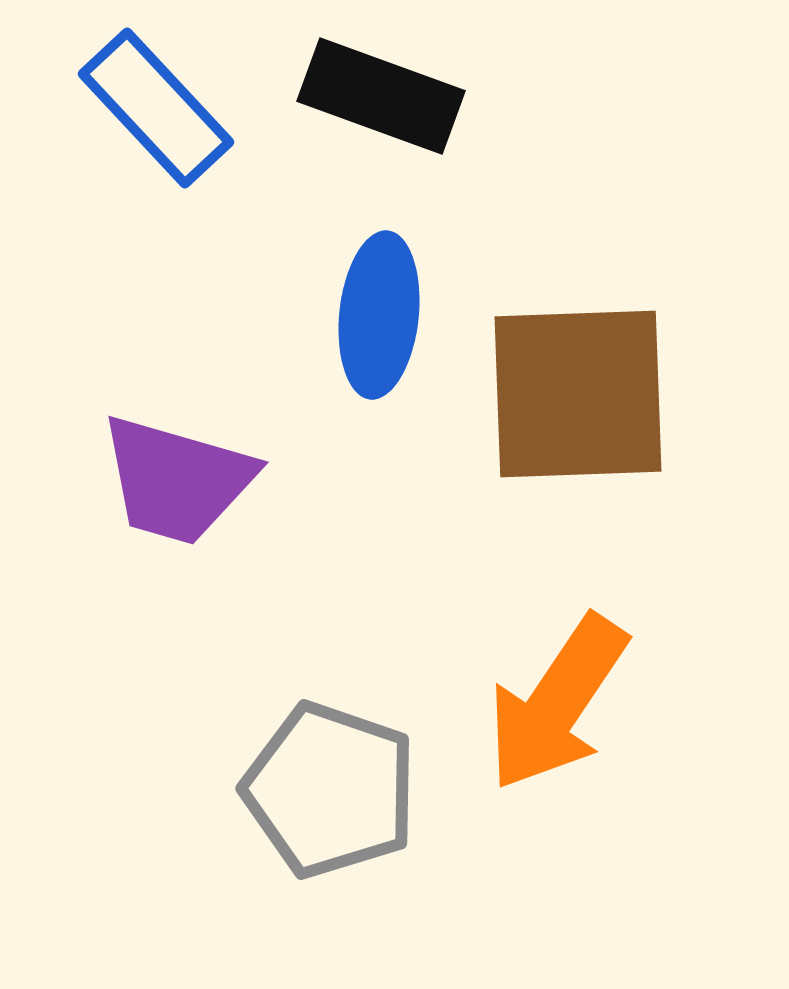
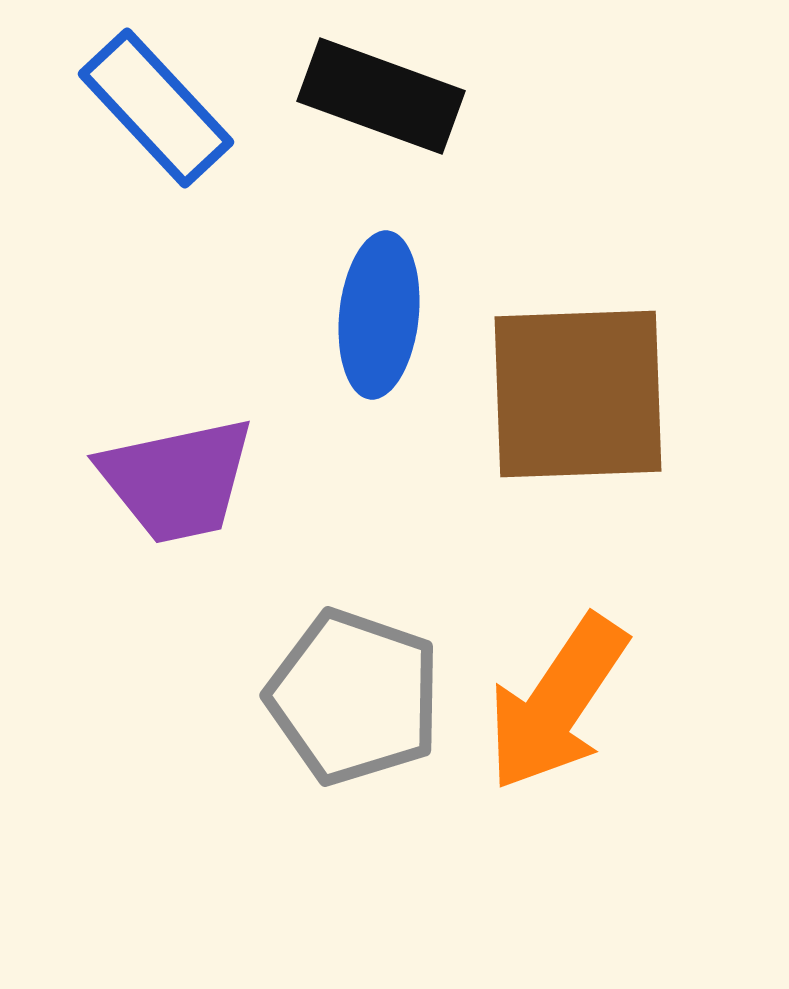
purple trapezoid: rotated 28 degrees counterclockwise
gray pentagon: moved 24 px right, 93 px up
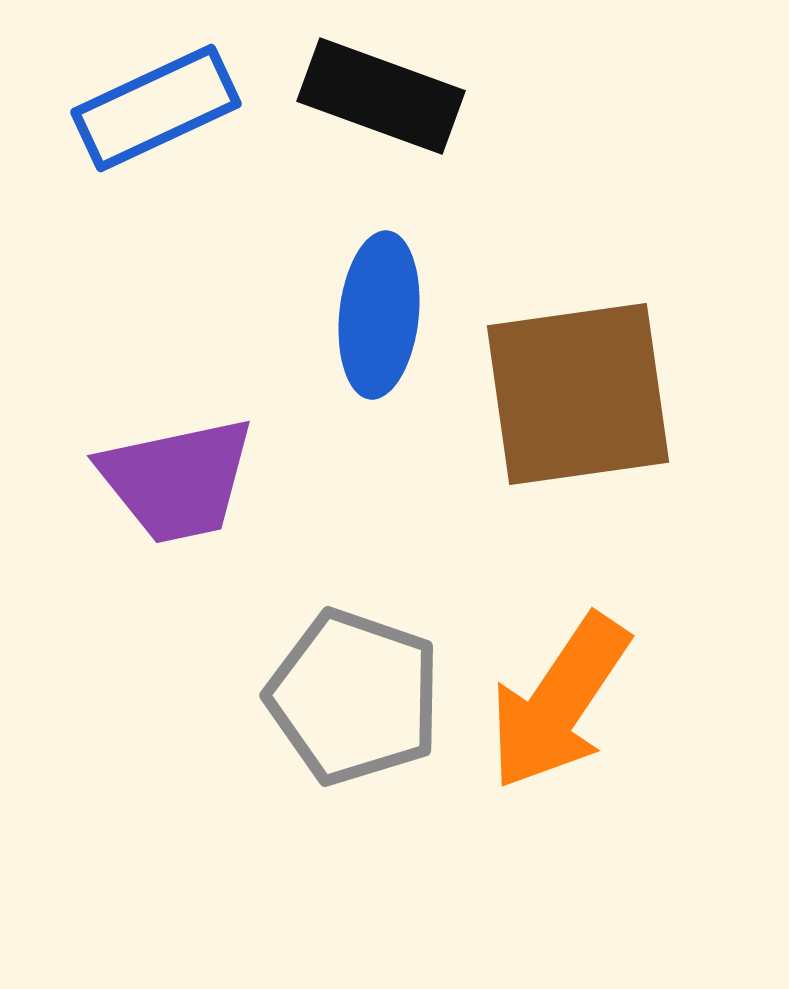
blue rectangle: rotated 72 degrees counterclockwise
brown square: rotated 6 degrees counterclockwise
orange arrow: moved 2 px right, 1 px up
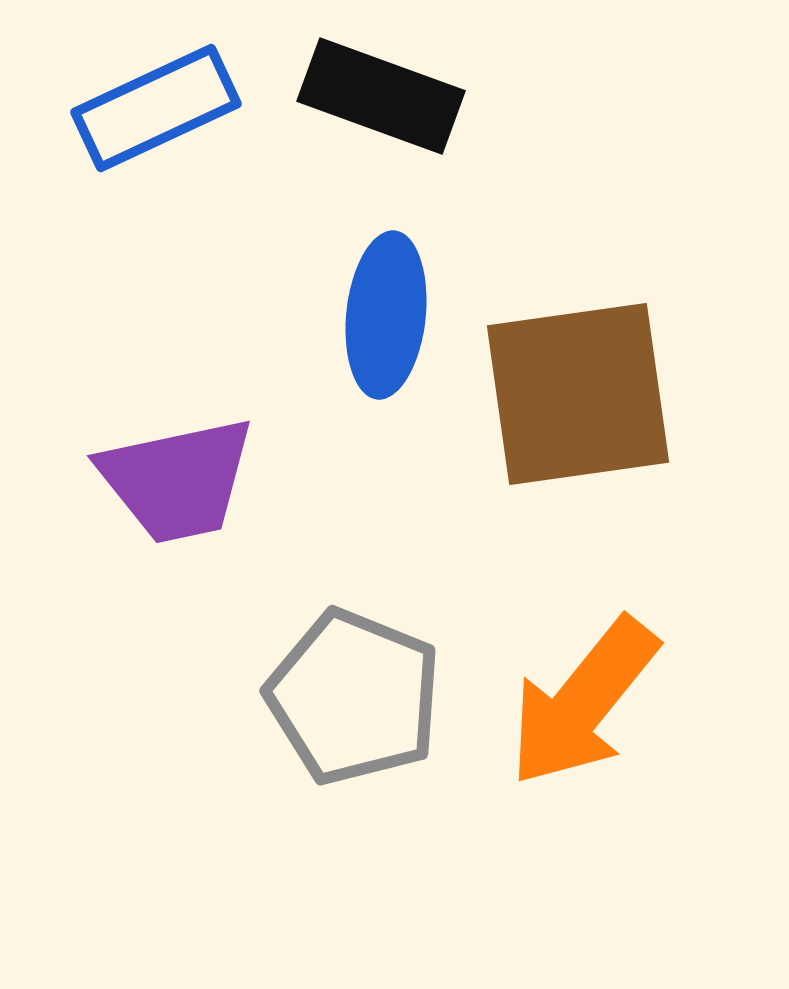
blue ellipse: moved 7 px right
gray pentagon: rotated 3 degrees clockwise
orange arrow: moved 24 px right; rotated 5 degrees clockwise
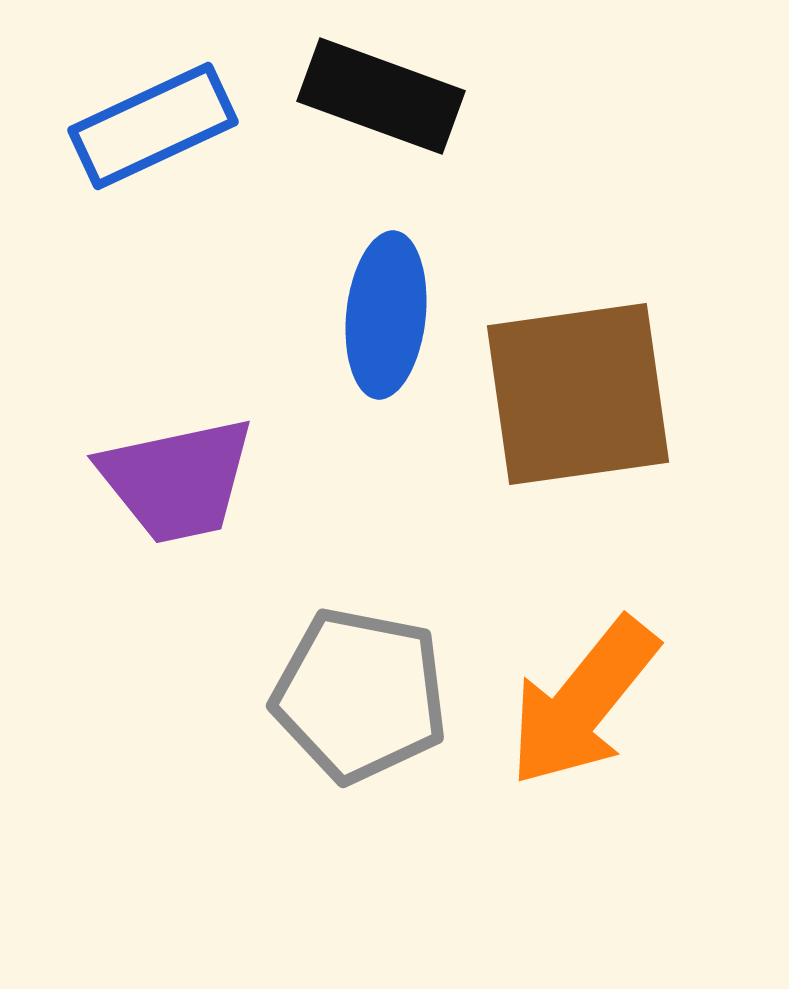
blue rectangle: moved 3 px left, 18 px down
gray pentagon: moved 6 px right, 2 px up; rotated 11 degrees counterclockwise
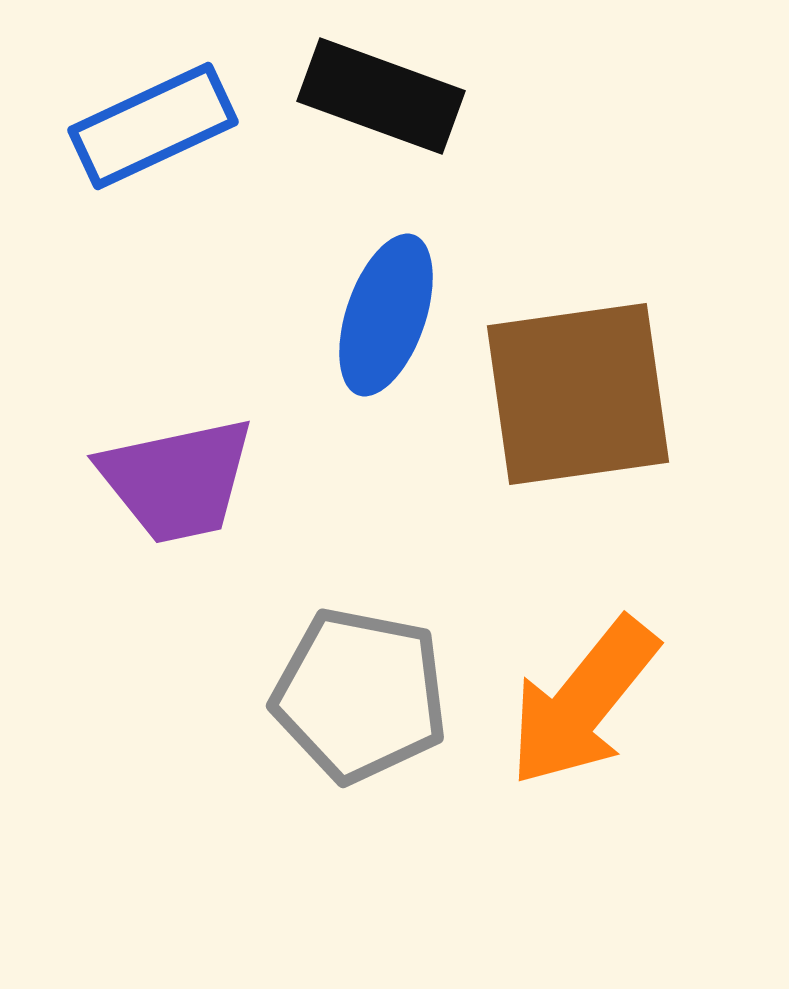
blue ellipse: rotated 13 degrees clockwise
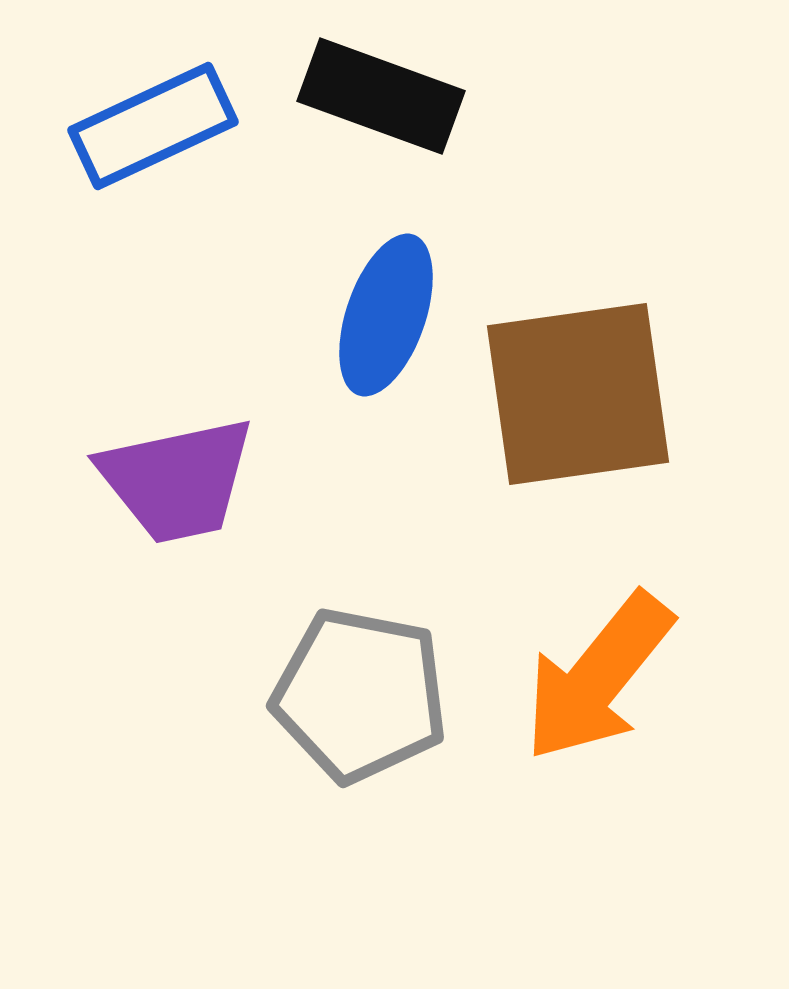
orange arrow: moved 15 px right, 25 px up
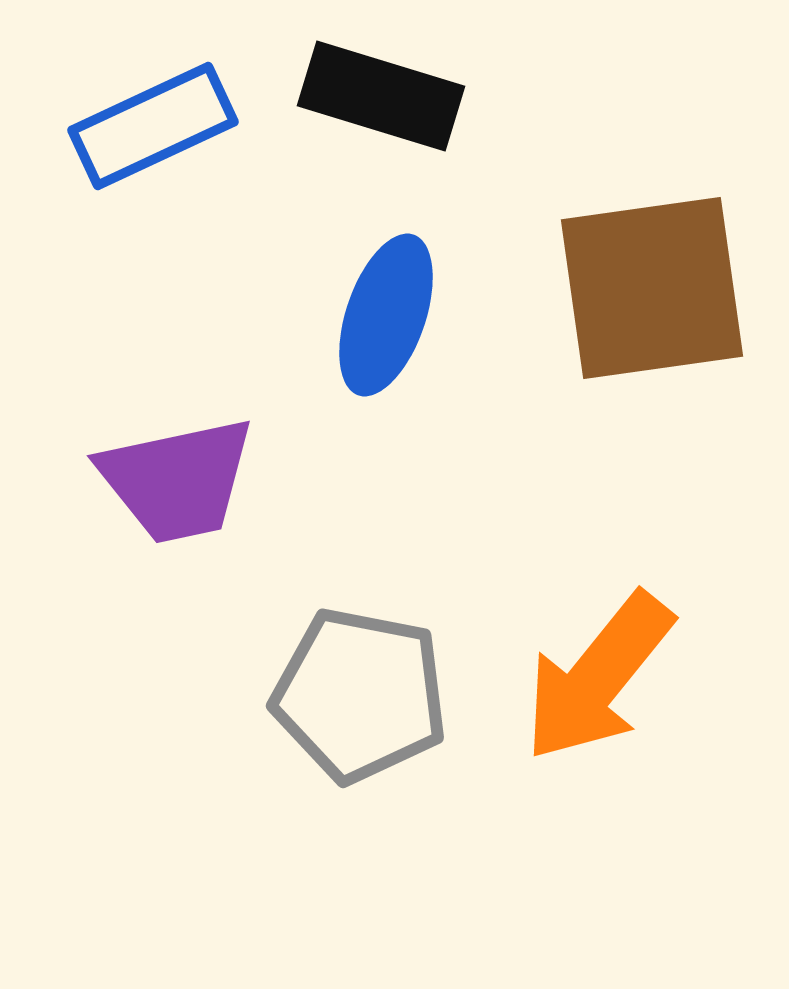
black rectangle: rotated 3 degrees counterclockwise
brown square: moved 74 px right, 106 px up
